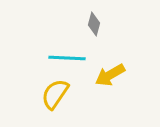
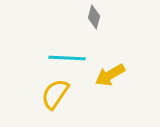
gray diamond: moved 7 px up
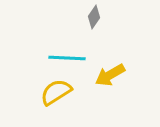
gray diamond: rotated 20 degrees clockwise
yellow semicircle: moved 1 px right, 2 px up; rotated 24 degrees clockwise
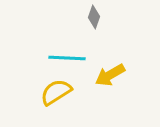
gray diamond: rotated 15 degrees counterclockwise
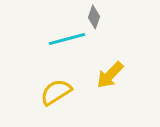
cyan line: moved 19 px up; rotated 18 degrees counterclockwise
yellow arrow: rotated 16 degrees counterclockwise
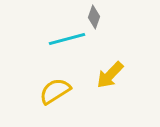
yellow semicircle: moved 1 px left, 1 px up
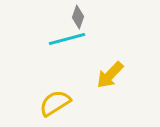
gray diamond: moved 16 px left
yellow semicircle: moved 12 px down
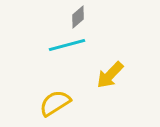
gray diamond: rotated 30 degrees clockwise
cyan line: moved 6 px down
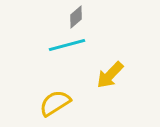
gray diamond: moved 2 px left
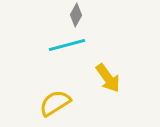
gray diamond: moved 2 px up; rotated 20 degrees counterclockwise
yellow arrow: moved 2 px left, 3 px down; rotated 80 degrees counterclockwise
